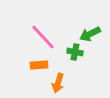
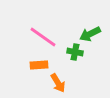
pink line: rotated 12 degrees counterclockwise
orange arrow: rotated 48 degrees counterclockwise
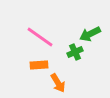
pink line: moved 3 px left
green cross: rotated 35 degrees counterclockwise
